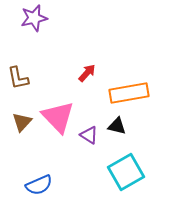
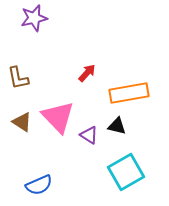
brown triangle: rotated 40 degrees counterclockwise
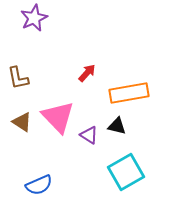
purple star: rotated 12 degrees counterclockwise
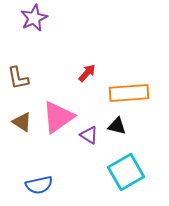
orange rectangle: rotated 6 degrees clockwise
pink triangle: rotated 39 degrees clockwise
blue semicircle: rotated 12 degrees clockwise
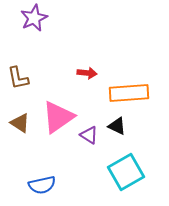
red arrow: rotated 54 degrees clockwise
brown triangle: moved 2 px left, 1 px down
black triangle: rotated 12 degrees clockwise
blue semicircle: moved 3 px right
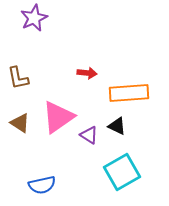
cyan square: moved 4 px left
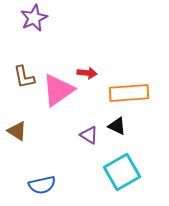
brown L-shape: moved 6 px right, 1 px up
pink triangle: moved 27 px up
brown triangle: moved 3 px left, 8 px down
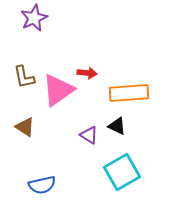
brown triangle: moved 8 px right, 4 px up
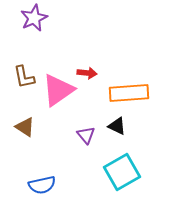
purple triangle: moved 3 px left; rotated 18 degrees clockwise
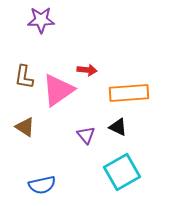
purple star: moved 7 px right, 2 px down; rotated 24 degrees clockwise
red arrow: moved 3 px up
brown L-shape: rotated 20 degrees clockwise
black triangle: moved 1 px right, 1 px down
